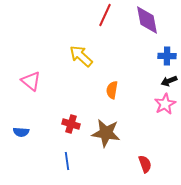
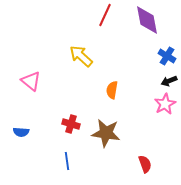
blue cross: rotated 30 degrees clockwise
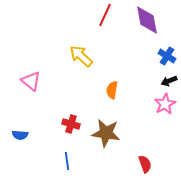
blue semicircle: moved 1 px left, 3 px down
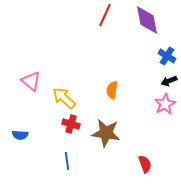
yellow arrow: moved 17 px left, 42 px down
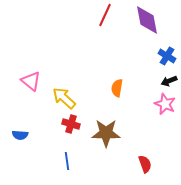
orange semicircle: moved 5 px right, 2 px up
pink star: rotated 20 degrees counterclockwise
brown star: rotated 8 degrees counterclockwise
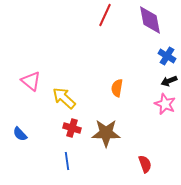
purple diamond: moved 3 px right
red cross: moved 1 px right, 4 px down
blue semicircle: moved 1 px up; rotated 42 degrees clockwise
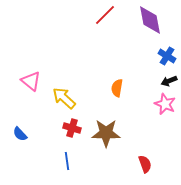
red line: rotated 20 degrees clockwise
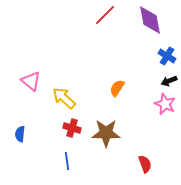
orange semicircle: rotated 24 degrees clockwise
blue semicircle: rotated 49 degrees clockwise
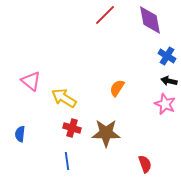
black arrow: rotated 35 degrees clockwise
yellow arrow: rotated 10 degrees counterclockwise
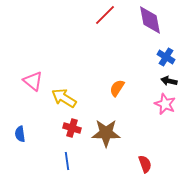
blue cross: moved 1 px left, 1 px down
pink triangle: moved 2 px right
blue semicircle: rotated 14 degrees counterclockwise
